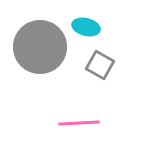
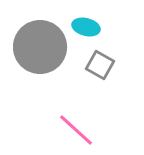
pink line: moved 3 px left, 7 px down; rotated 45 degrees clockwise
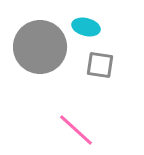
gray square: rotated 20 degrees counterclockwise
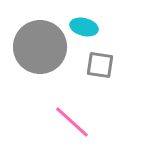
cyan ellipse: moved 2 px left
pink line: moved 4 px left, 8 px up
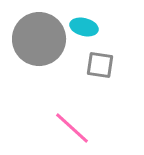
gray circle: moved 1 px left, 8 px up
pink line: moved 6 px down
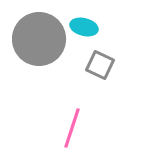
gray square: rotated 16 degrees clockwise
pink line: rotated 66 degrees clockwise
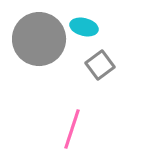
gray square: rotated 28 degrees clockwise
pink line: moved 1 px down
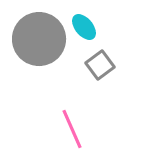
cyan ellipse: rotated 36 degrees clockwise
pink line: rotated 42 degrees counterclockwise
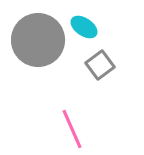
cyan ellipse: rotated 16 degrees counterclockwise
gray circle: moved 1 px left, 1 px down
